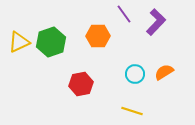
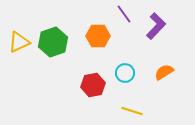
purple L-shape: moved 4 px down
green hexagon: moved 2 px right
cyan circle: moved 10 px left, 1 px up
red hexagon: moved 12 px right, 1 px down
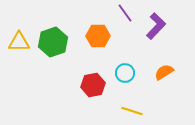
purple line: moved 1 px right, 1 px up
yellow triangle: rotated 25 degrees clockwise
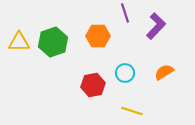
purple line: rotated 18 degrees clockwise
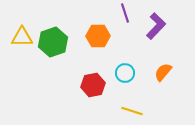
yellow triangle: moved 3 px right, 5 px up
orange semicircle: moved 1 px left; rotated 18 degrees counterclockwise
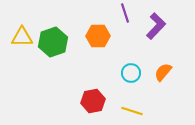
cyan circle: moved 6 px right
red hexagon: moved 16 px down
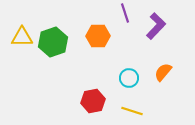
cyan circle: moved 2 px left, 5 px down
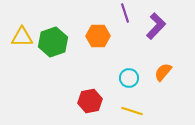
red hexagon: moved 3 px left
